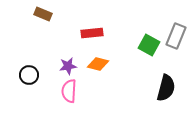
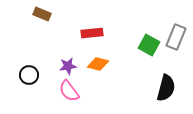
brown rectangle: moved 1 px left
gray rectangle: moved 1 px down
pink semicircle: rotated 40 degrees counterclockwise
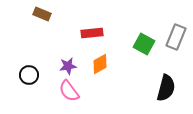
green square: moved 5 px left, 1 px up
orange diamond: moved 2 px right; rotated 45 degrees counterclockwise
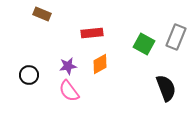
black semicircle: rotated 36 degrees counterclockwise
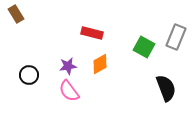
brown rectangle: moved 26 px left; rotated 36 degrees clockwise
red rectangle: rotated 20 degrees clockwise
green square: moved 3 px down
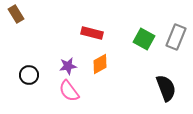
green square: moved 8 px up
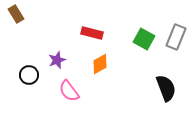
purple star: moved 11 px left, 6 px up; rotated 12 degrees counterclockwise
